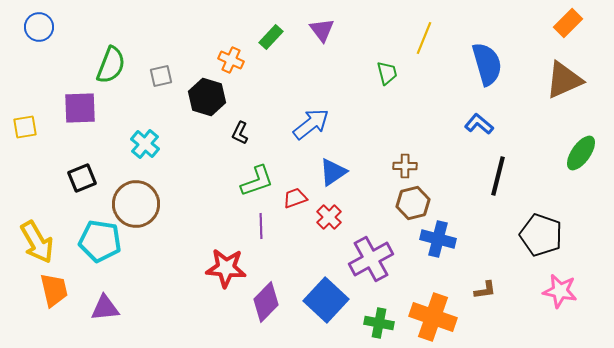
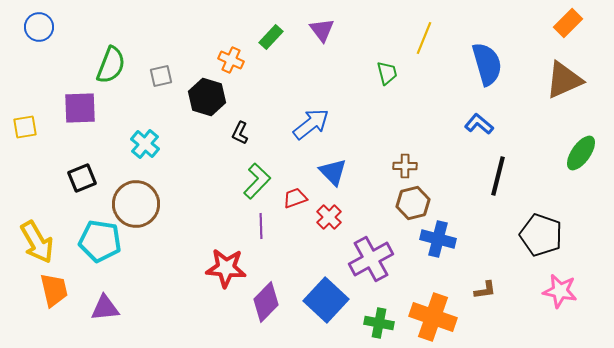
blue triangle at (333, 172): rotated 40 degrees counterclockwise
green L-shape at (257, 181): rotated 27 degrees counterclockwise
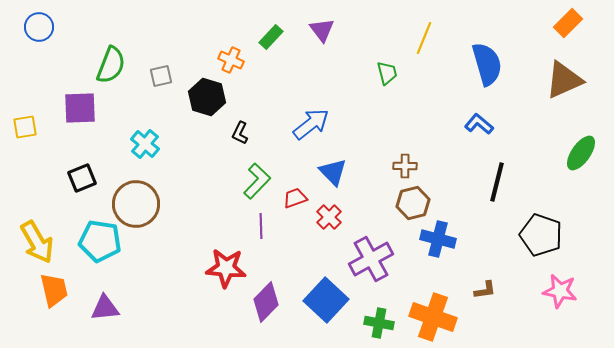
black line at (498, 176): moved 1 px left, 6 px down
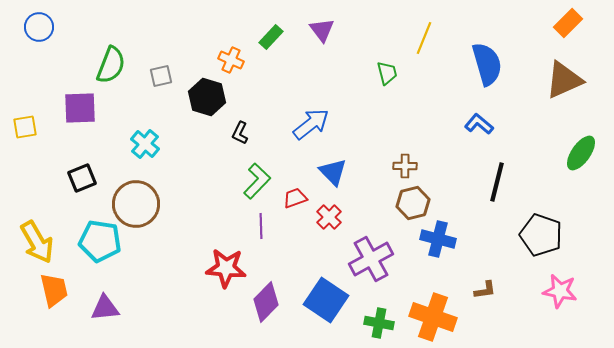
blue square at (326, 300): rotated 9 degrees counterclockwise
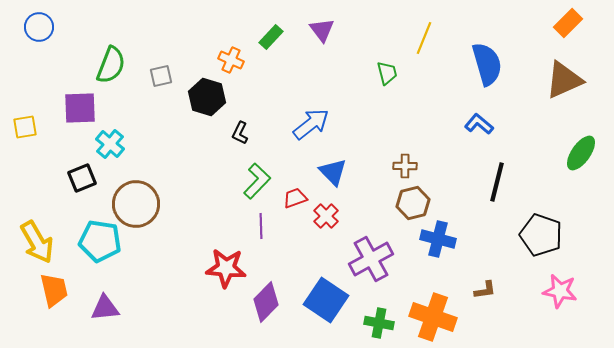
cyan cross at (145, 144): moved 35 px left
red cross at (329, 217): moved 3 px left, 1 px up
